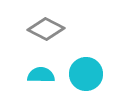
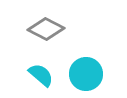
cyan semicircle: rotated 40 degrees clockwise
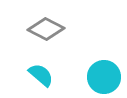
cyan circle: moved 18 px right, 3 px down
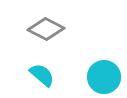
cyan semicircle: moved 1 px right
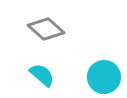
gray diamond: rotated 15 degrees clockwise
